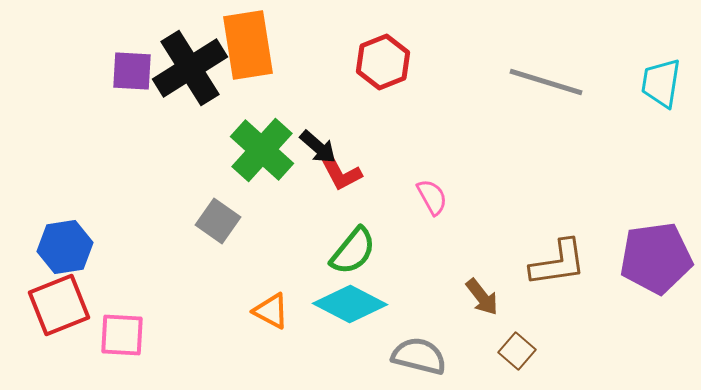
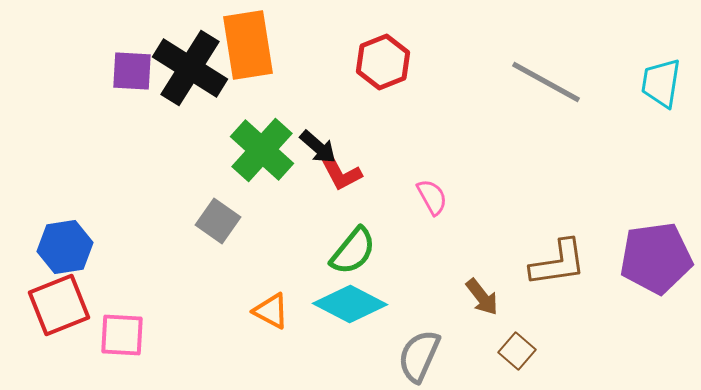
black cross: rotated 26 degrees counterclockwise
gray line: rotated 12 degrees clockwise
gray semicircle: rotated 80 degrees counterclockwise
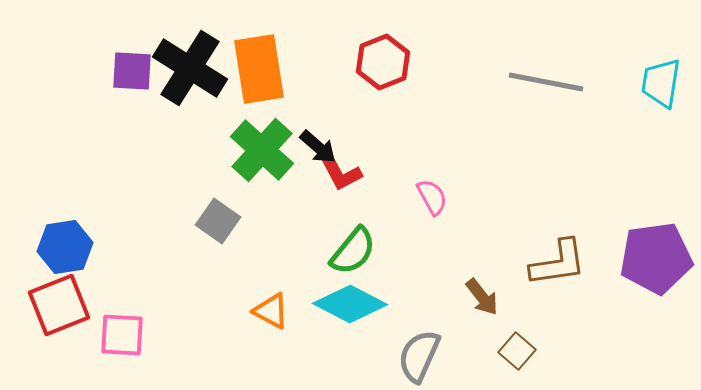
orange rectangle: moved 11 px right, 24 px down
gray line: rotated 18 degrees counterclockwise
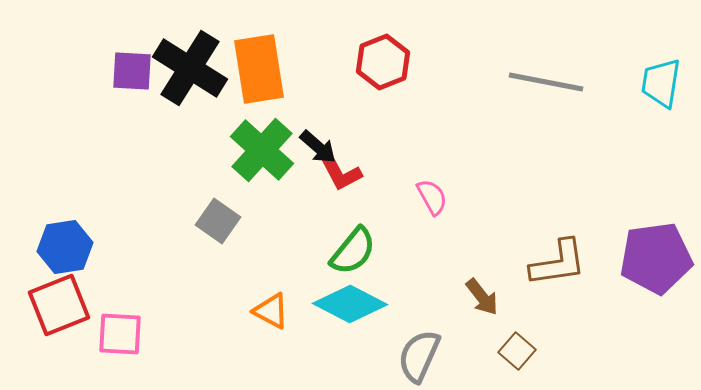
pink square: moved 2 px left, 1 px up
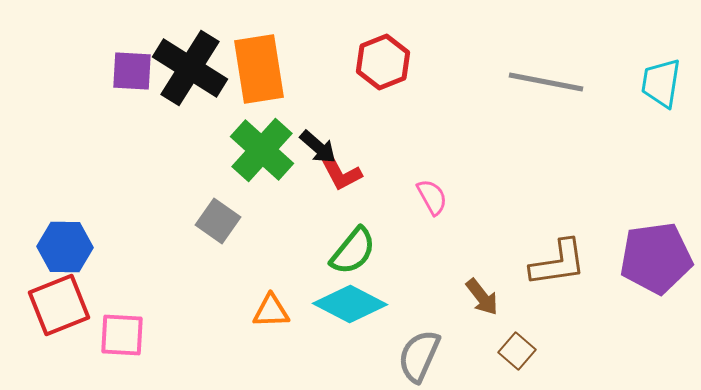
blue hexagon: rotated 10 degrees clockwise
orange triangle: rotated 30 degrees counterclockwise
pink square: moved 2 px right, 1 px down
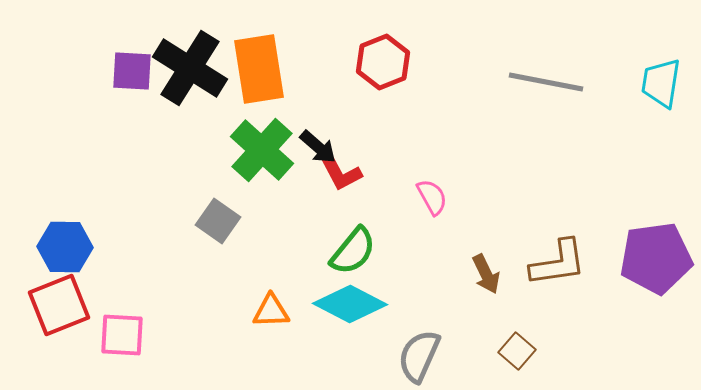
brown arrow: moved 4 px right, 23 px up; rotated 12 degrees clockwise
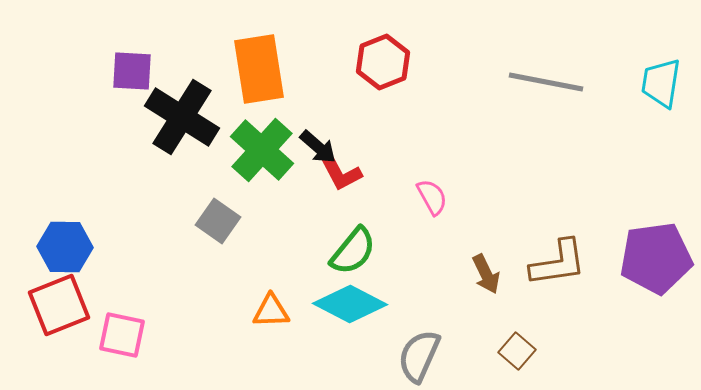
black cross: moved 8 px left, 49 px down
pink square: rotated 9 degrees clockwise
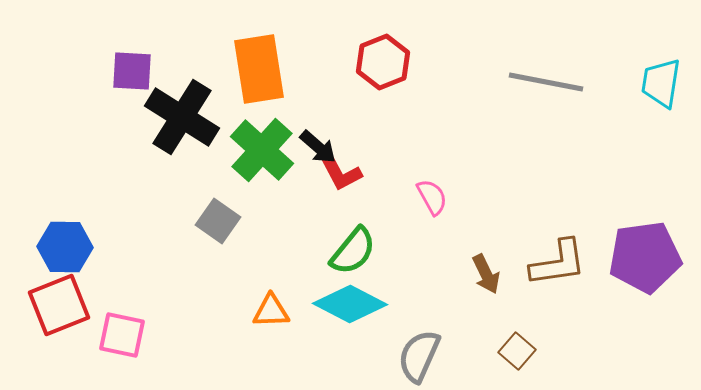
purple pentagon: moved 11 px left, 1 px up
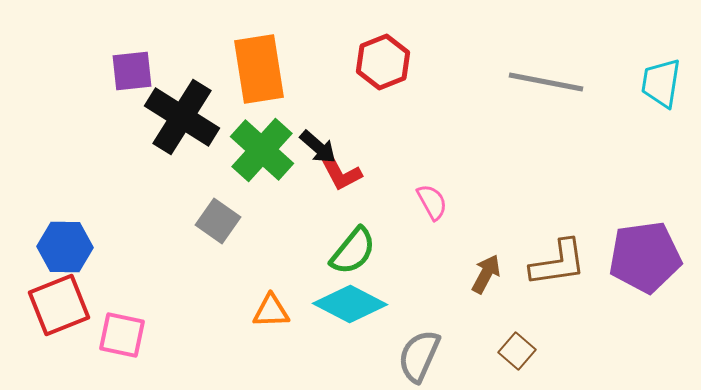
purple square: rotated 9 degrees counterclockwise
pink semicircle: moved 5 px down
brown arrow: rotated 126 degrees counterclockwise
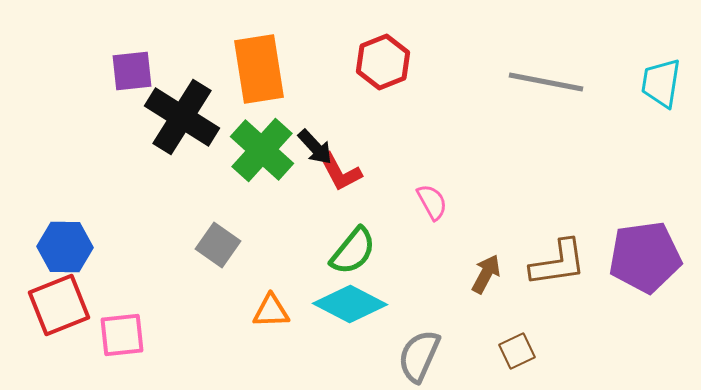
black arrow: moved 3 px left; rotated 6 degrees clockwise
gray square: moved 24 px down
pink square: rotated 18 degrees counterclockwise
brown square: rotated 24 degrees clockwise
